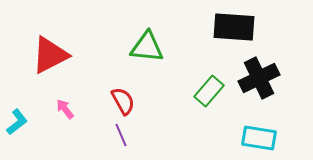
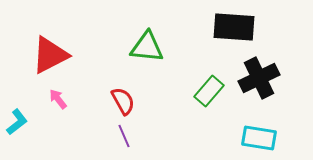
pink arrow: moved 7 px left, 10 px up
purple line: moved 3 px right, 1 px down
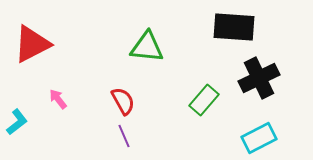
red triangle: moved 18 px left, 11 px up
green rectangle: moved 5 px left, 9 px down
cyan rectangle: rotated 36 degrees counterclockwise
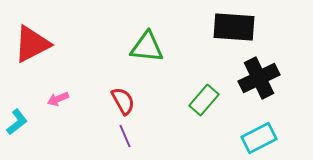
pink arrow: rotated 75 degrees counterclockwise
purple line: moved 1 px right
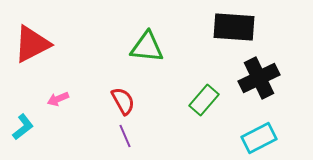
cyan L-shape: moved 6 px right, 5 px down
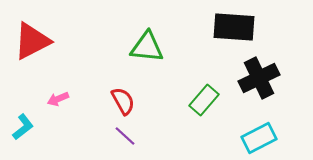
red triangle: moved 3 px up
purple line: rotated 25 degrees counterclockwise
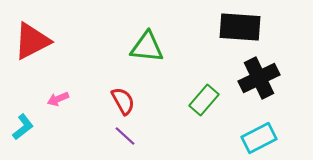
black rectangle: moved 6 px right
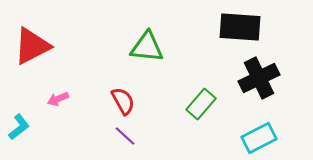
red triangle: moved 5 px down
green rectangle: moved 3 px left, 4 px down
cyan L-shape: moved 4 px left
